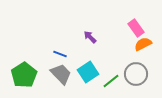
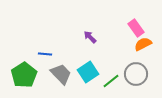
blue line: moved 15 px left; rotated 16 degrees counterclockwise
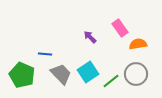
pink rectangle: moved 16 px left
orange semicircle: moved 5 px left; rotated 18 degrees clockwise
green pentagon: moved 2 px left; rotated 15 degrees counterclockwise
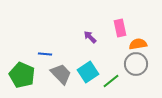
pink rectangle: rotated 24 degrees clockwise
gray circle: moved 10 px up
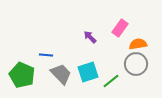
pink rectangle: rotated 48 degrees clockwise
blue line: moved 1 px right, 1 px down
cyan square: rotated 15 degrees clockwise
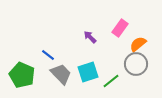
orange semicircle: rotated 30 degrees counterclockwise
blue line: moved 2 px right; rotated 32 degrees clockwise
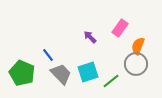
orange semicircle: moved 2 px down; rotated 30 degrees counterclockwise
blue line: rotated 16 degrees clockwise
green pentagon: moved 2 px up
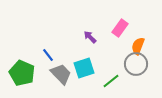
cyan square: moved 4 px left, 4 px up
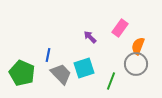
blue line: rotated 48 degrees clockwise
green line: rotated 30 degrees counterclockwise
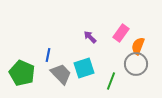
pink rectangle: moved 1 px right, 5 px down
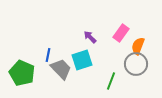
cyan square: moved 2 px left, 8 px up
gray trapezoid: moved 5 px up
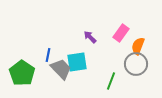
cyan square: moved 5 px left, 2 px down; rotated 10 degrees clockwise
green pentagon: rotated 10 degrees clockwise
